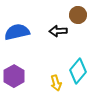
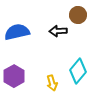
yellow arrow: moved 4 px left
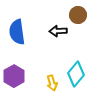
blue semicircle: rotated 85 degrees counterclockwise
cyan diamond: moved 2 px left, 3 px down
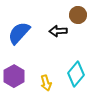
blue semicircle: moved 2 px right, 1 px down; rotated 50 degrees clockwise
yellow arrow: moved 6 px left
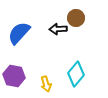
brown circle: moved 2 px left, 3 px down
black arrow: moved 2 px up
purple hexagon: rotated 20 degrees counterclockwise
yellow arrow: moved 1 px down
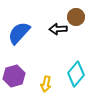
brown circle: moved 1 px up
purple hexagon: rotated 25 degrees counterclockwise
yellow arrow: rotated 28 degrees clockwise
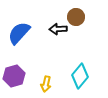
cyan diamond: moved 4 px right, 2 px down
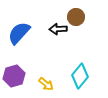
yellow arrow: rotated 63 degrees counterclockwise
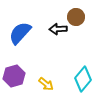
blue semicircle: moved 1 px right
cyan diamond: moved 3 px right, 3 px down
